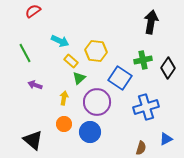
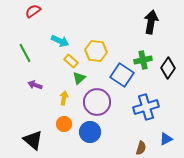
blue square: moved 2 px right, 3 px up
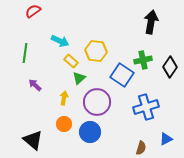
green line: rotated 36 degrees clockwise
black diamond: moved 2 px right, 1 px up
purple arrow: rotated 24 degrees clockwise
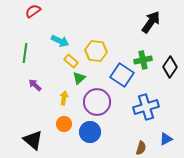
black arrow: rotated 25 degrees clockwise
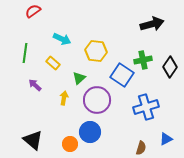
black arrow: moved 1 px right, 2 px down; rotated 40 degrees clockwise
cyan arrow: moved 2 px right, 2 px up
yellow rectangle: moved 18 px left, 2 px down
purple circle: moved 2 px up
orange circle: moved 6 px right, 20 px down
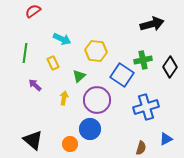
yellow rectangle: rotated 24 degrees clockwise
green triangle: moved 2 px up
blue circle: moved 3 px up
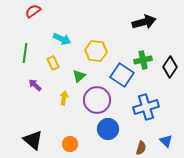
black arrow: moved 8 px left, 2 px up
blue circle: moved 18 px right
blue triangle: moved 2 px down; rotated 48 degrees counterclockwise
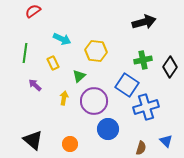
blue square: moved 5 px right, 10 px down
purple circle: moved 3 px left, 1 px down
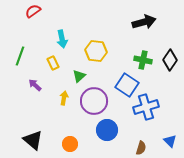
cyan arrow: rotated 54 degrees clockwise
green line: moved 5 px left, 3 px down; rotated 12 degrees clockwise
green cross: rotated 24 degrees clockwise
black diamond: moved 7 px up
blue circle: moved 1 px left, 1 px down
blue triangle: moved 4 px right
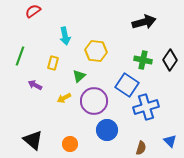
cyan arrow: moved 3 px right, 3 px up
yellow rectangle: rotated 40 degrees clockwise
purple arrow: rotated 16 degrees counterclockwise
yellow arrow: rotated 128 degrees counterclockwise
